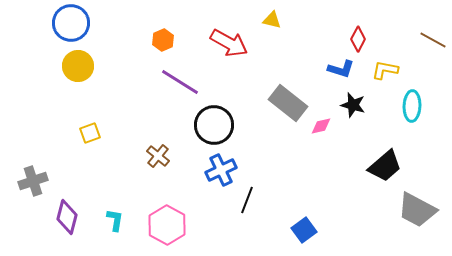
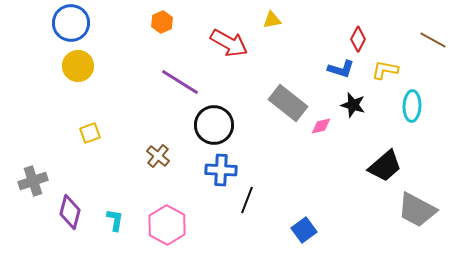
yellow triangle: rotated 24 degrees counterclockwise
orange hexagon: moved 1 px left, 18 px up
blue cross: rotated 28 degrees clockwise
purple diamond: moved 3 px right, 5 px up
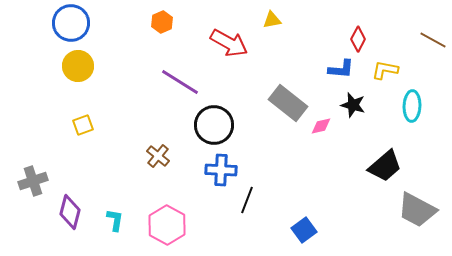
blue L-shape: rotated 12 degrees counterclockwise
yellow square: moved 7 px left, 8 px up
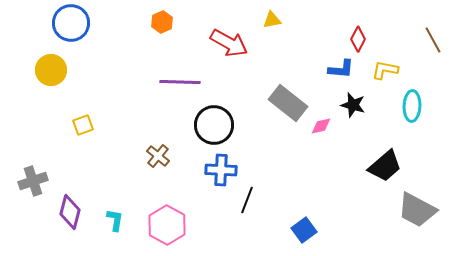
brown line: rotated 32 degrees clockwise
yellow circle: moved 27 px left, 4 px down
purple line: rotated 30 degrees counterclockwise
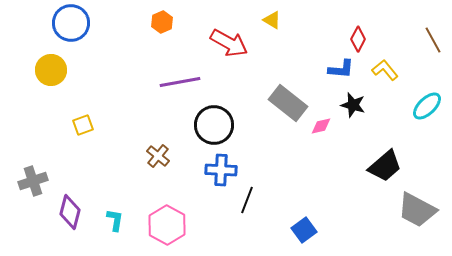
yellow triangle: rotated 42 degrees clockwise
yellow L-shape: rotated 40 degrees clockwise
purple line: rotated 12 degrees counterclockwise
cyan ellipse: moved 15 px right; rotated 44 degrees clockwise
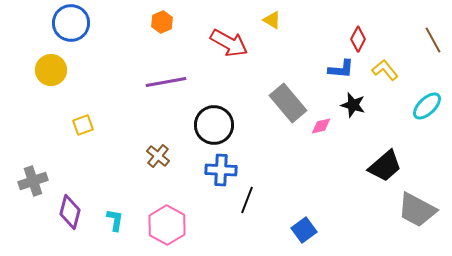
purple line: moved 14 px left
gray rectangle: rotated 12 degrees clockwise
